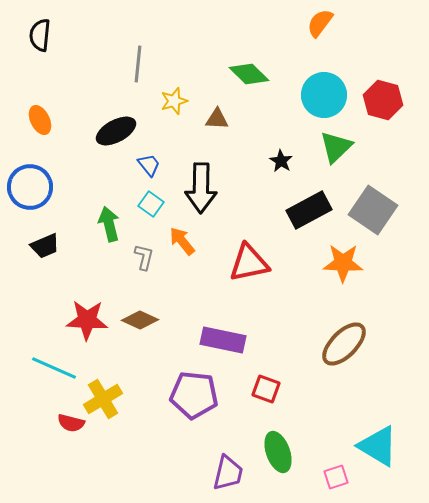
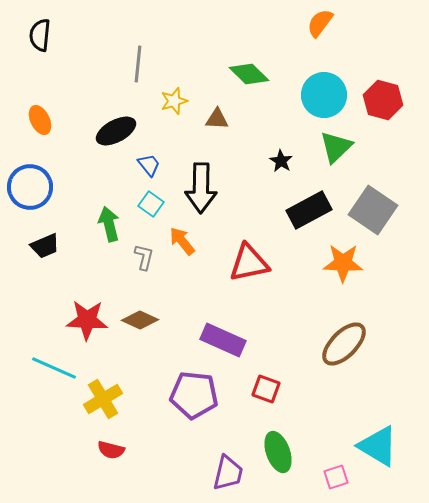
purple rectangle: rotated 12 degrees clockwise
red semicircle: moved 40 px right, 27 px down
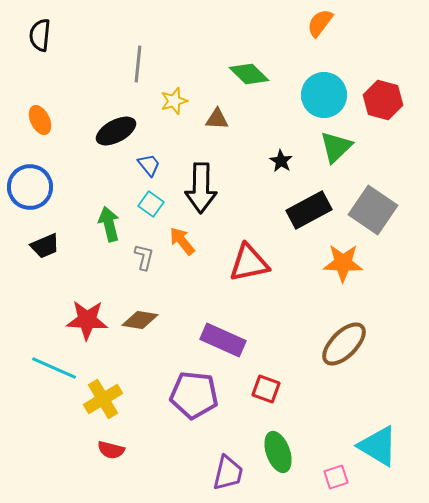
brown diamond: rotated 15 degrees counterclockwise
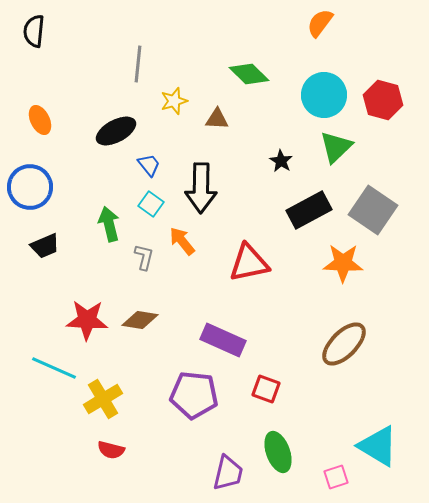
black semicircle: moved 6 px left, 4 px up
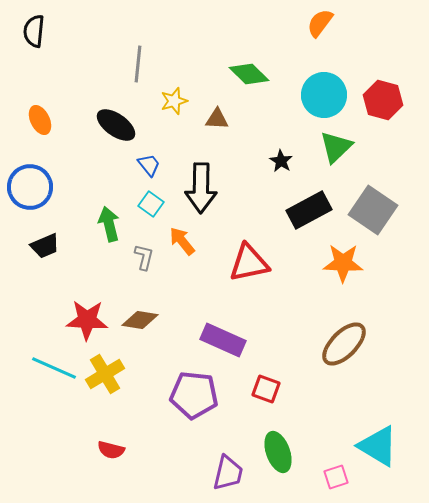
black ellipse: moved 6 px up; rotated 63 degrees clockwise
yellow cross: moved 2 px right, 25 px up
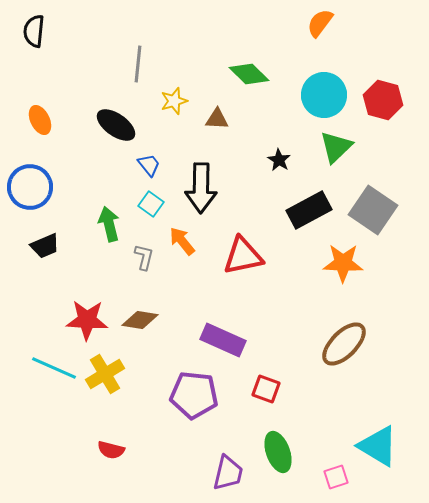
black star: moved 2 px left, 1 px up
red triangle: moved 6 px left, 7 px up
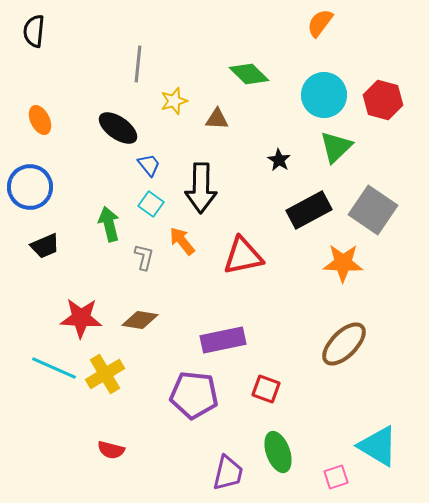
black ellipse: moved 2 px right, 3 px down
red star: moved 6 px left, 2 px up
purple rectangle: rotated 36 degrees counterclockwise
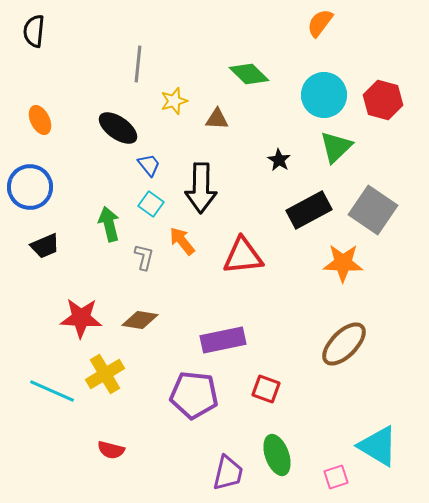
red triangle: rotated 6 degrees clockwise
cyan line: moved 2 px left, 23 px down
green ellipse: moved 1 px left, 3 px down
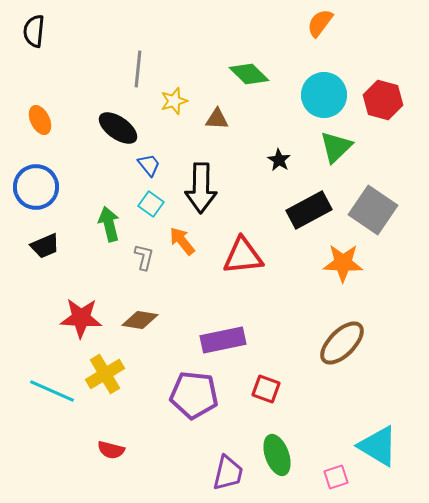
gray line: moved 5 px down
blue circle: moved 6 px right
brown ellipse: moved 2 px left, 1 px up
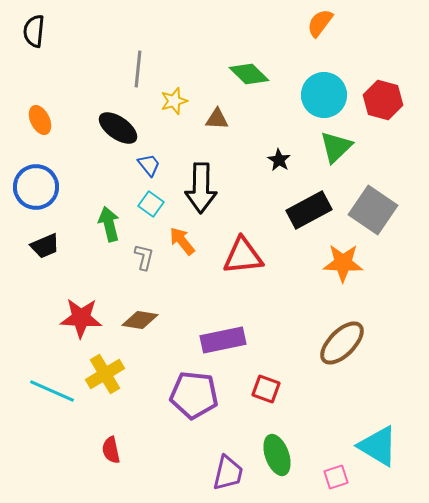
red semicircle: rotated 64 degrees clockwise
